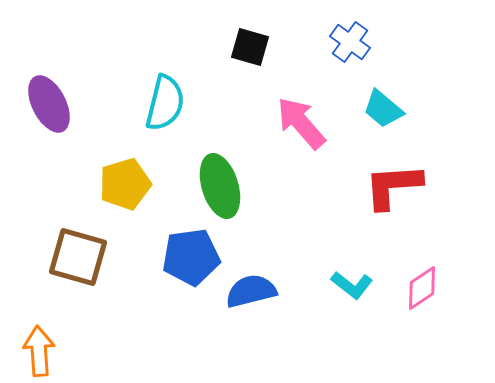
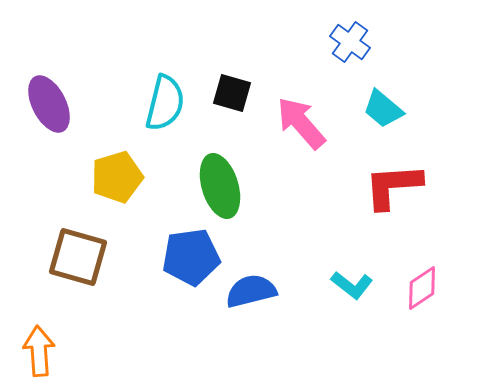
black square: moved 18 px left, 46 px down
yellow pentagon: moved 8 px left, 7 px up
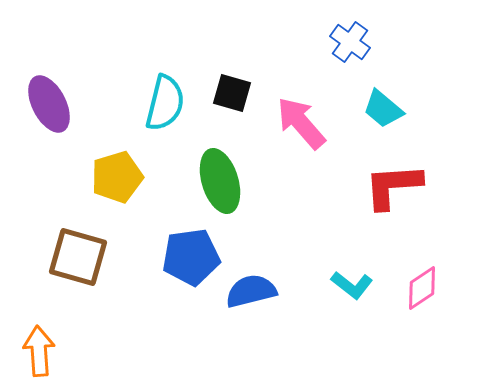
green ellipse: moved 5 px up
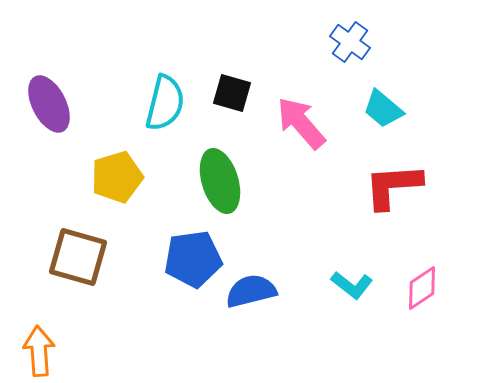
blue pentagon: moved 2 px right, 2 px down
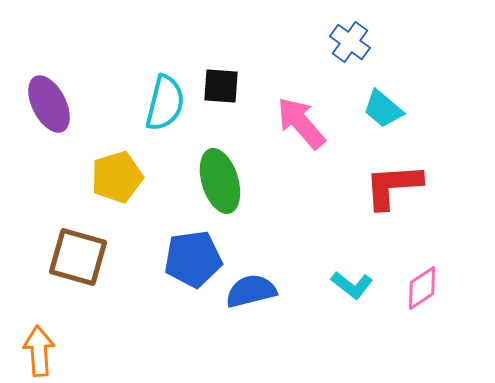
black square: moved 11 px left, 7 px up; rotated 12 degrees counterclockwise
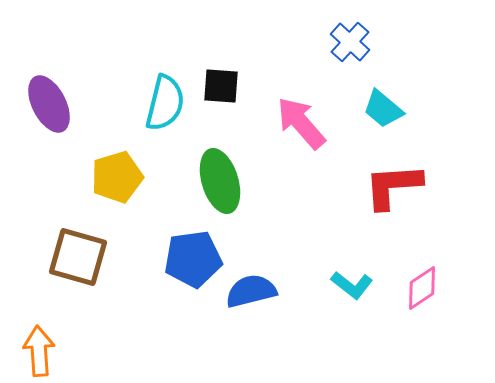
blue cross: rotated 6 degrees clockwise
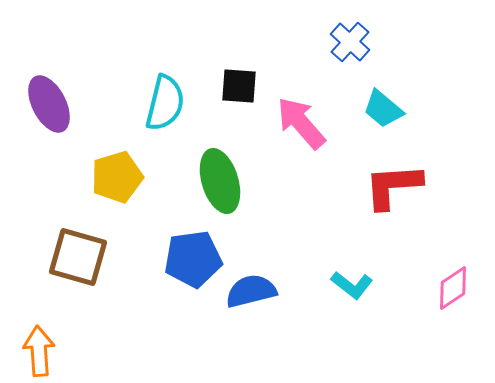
black square: moved 18 px right
pink diamond: moved 31 px right
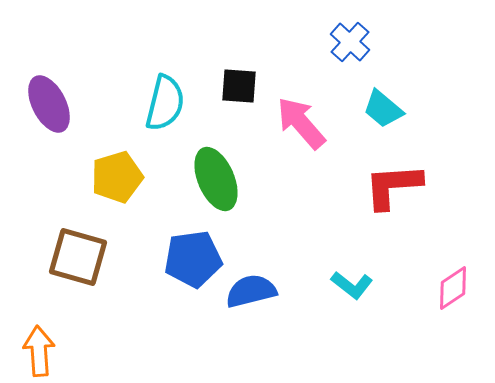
green ellipse: moved 4 px left, 2 px up; rotated 6 degrees counterclockwise
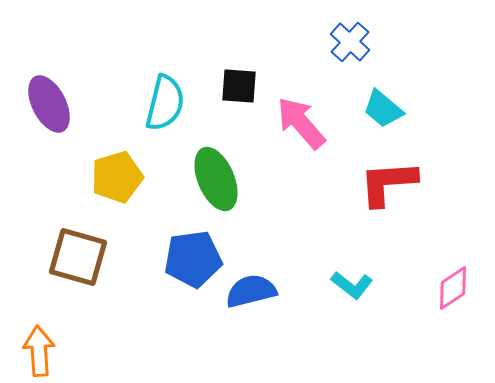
red L-shape: moved 5 px left, 3 px up
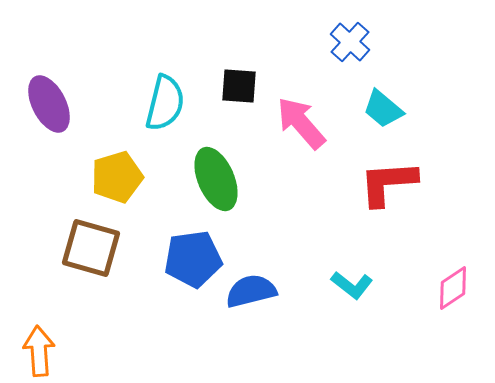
brown square: moved 13 px right, 9 px up
